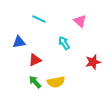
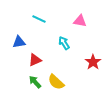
pink triangle: rotated 32 degrees counterclockwise
red star: rotated 21 degrees counterclockwise
yellow semicircle: rotated 54 degrees clockwise
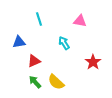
cyan line: rotated 48 degrees clockwise
red triangle: moved 1 px left, 1 px down
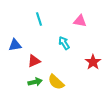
blue triangle: moved 4 px left, 3 px down
green arrow: rotated 120 degrees clockwise
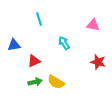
pink triangle: moved 13 px right, 4 px down
blue triangle: moved 1 px left
red star: moved 5 px right; rotated 21 degrees counterclockwise
yellow semicircle: rotated 12 degrees counterclockwise
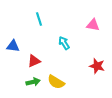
blue triangle: moved 1 px left, 1 px down; rotated 16 degrees clockwise
red star: moved 1 px left, 4 px down
green arrow: moved 2 px left
